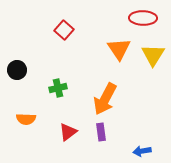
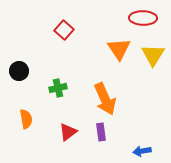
black circle: moved 2 px right, 1 px down
orange arrow: rotated 52 degrees counterclockwise
orange semicircle: rotated 102 degrees counterclockwise
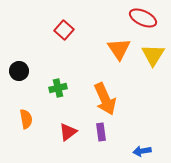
red ellipse: rotated 24 degrees clockwise
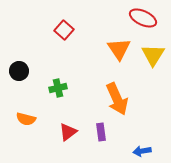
orange arrow: moved 12 px right
orange semicircle: rotated 114 degrees clockwise
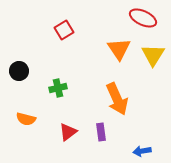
red square: rotated 18 degrees clockwise
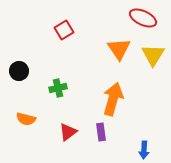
orange arrow: moved 4 px left; rotated 140 degrees counterclockwise
blue arrow: moved 2 px right, 1 px up; rotated 78 degrees counterclockwise
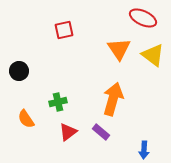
red square: rotated 18 degrees clockwise
yellow triangle: rotated 25 degrees counterclockwise
green cross: moved 14 px down
orange semicircle: rotated 42 degrees clockwise
purple rectangle: rotated 42 degrees counterclockwise
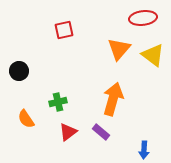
red ellipse: rotated 32 degrees counterclockwise
orange triangle: rotated 15 degrees clockwise
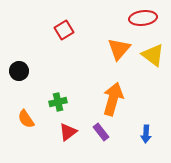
red square: rotated 18 degrees counterclockwise
purple rectangle: rotated 12 degrees clockwise
blue arrow: moved 2 px right, 16 px up
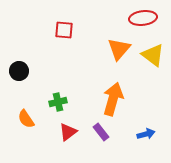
red square: rotated 36 degrees clockwise
blue arrow: rotated 108 degrees counterclockwise
